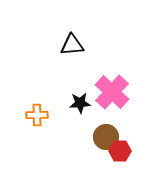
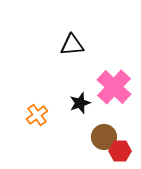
pink cross: moved 2 px right, 5 px up
black star: rotated 15 degrees counterclockwise
orange cross: rotated 35 degrees counterclockwise
brown circle: moved 2 px left
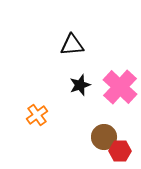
pink cross: moved 6 px right
black star: moved 18 px up
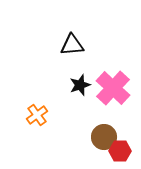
pink cross: moved 7 px left, 1 px down
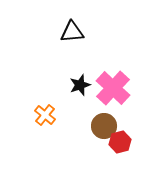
black triangle: moved 13 px up
orange cross: moved 8 px right; rotated 15 degrees counterclockwise
brown circle: moved 11 px up
red hexagon: moved 9 px up; rotated 15 degrees counterclockwise
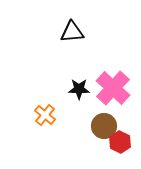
black star: moved 1 px left, 4 px down; rotated 20 degrees clockwise
red hexagon: rotated 20 degrees counterclockwise
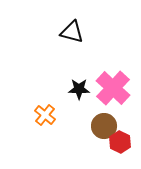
black triangle: rotated 20 degrees clockwise
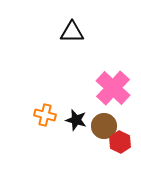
black triangle: rotated 15 degrees counterclockwise
black star: moved 3 px left, 31 px down; rotated 15 degrees clockwise
orange cross: rotated 25 degrees counterclockwise
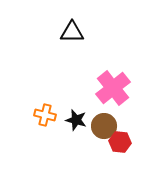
pink cross: rotated 8 degrees clockwise
red hexagon: rotated 20 degrees counterclockwise
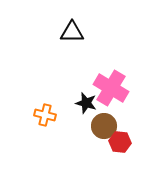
pink cross: moved 2 px left; rotated 20 degrees counterclockwise
black star: moved 10 px right, 17 px up
